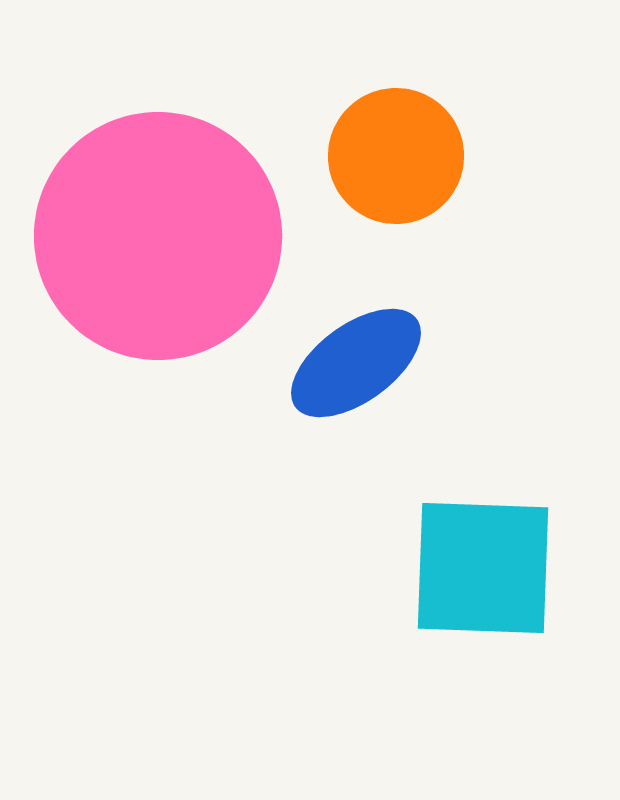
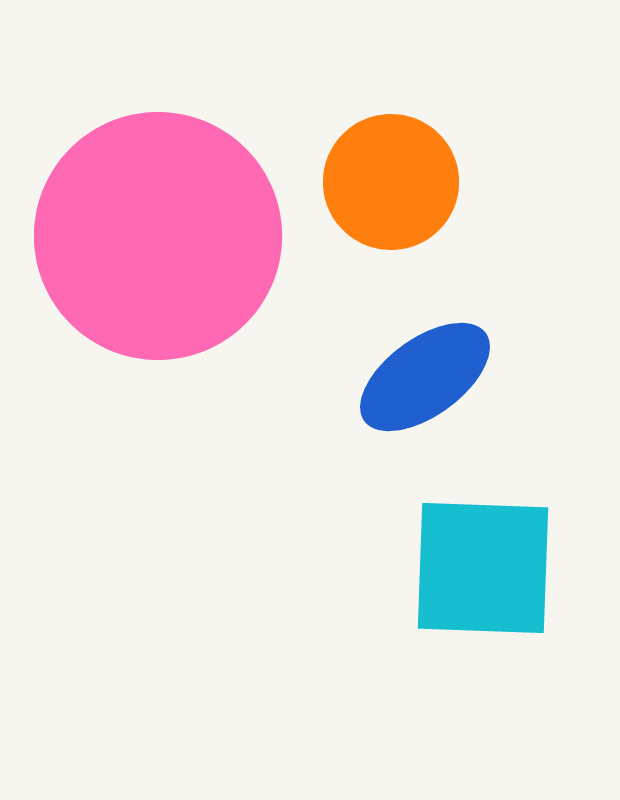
orange circle: moved 5 px left, 26 px down
blue ellipse: moved 69 px right, 14 px down
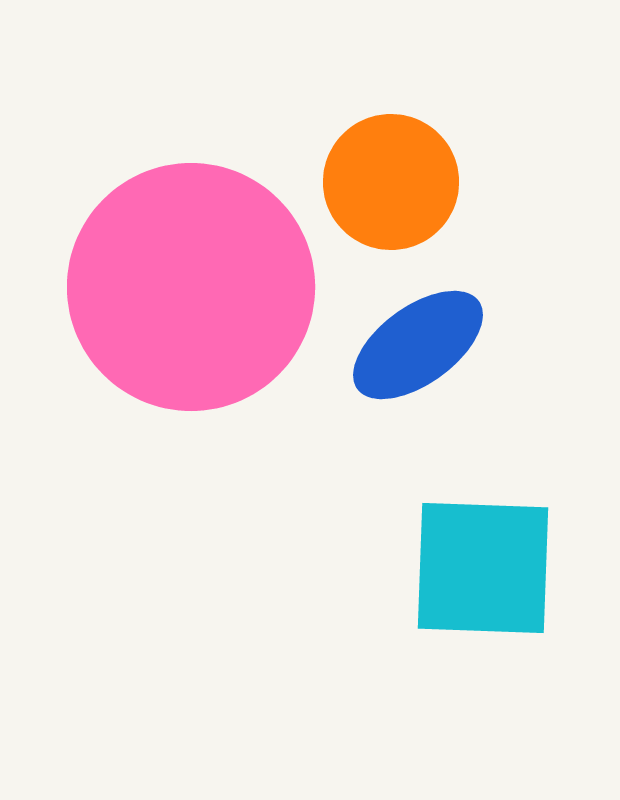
pink circle: moved 33 px right, 51 px down
blue ellipse: moved 7 px left, 32 px up
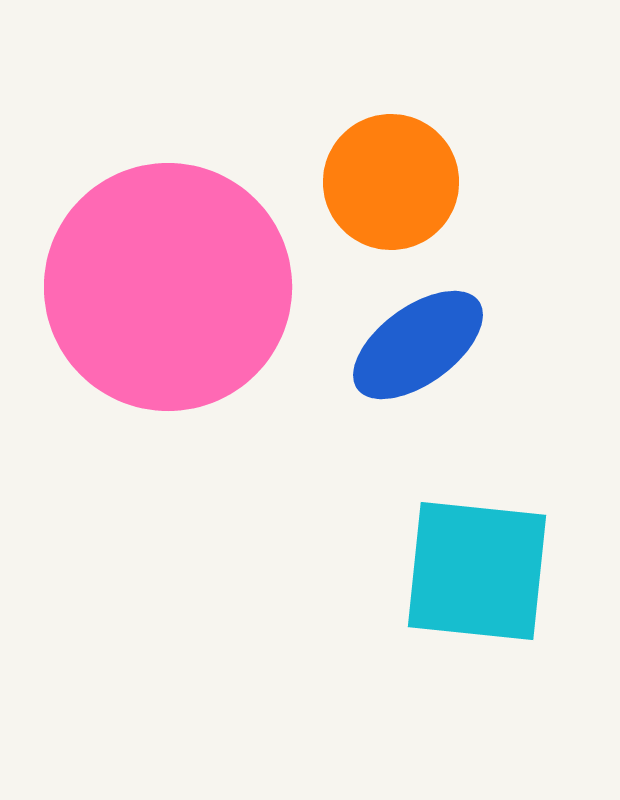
pink circle: moved 23 px left
cyan square: moved 6 px left, 3 px down; rotated 4 degrees clockwise
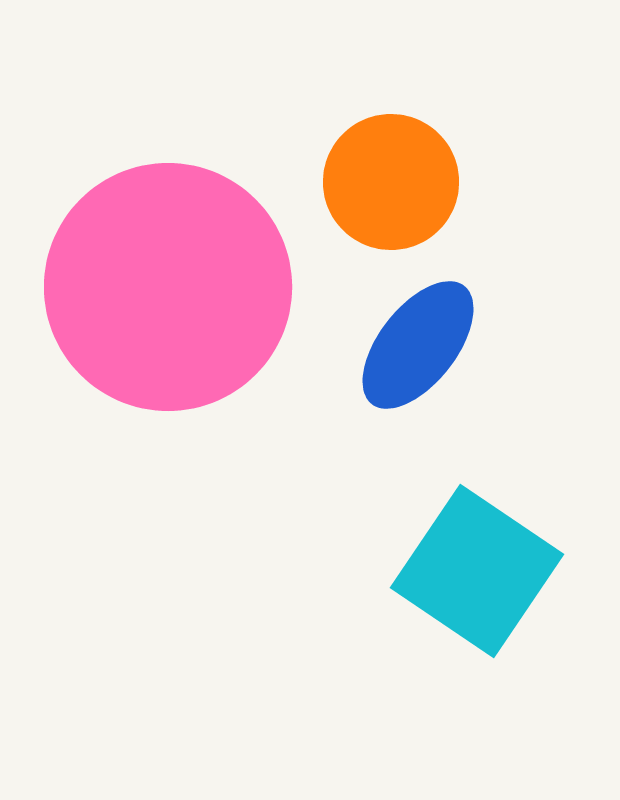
blue ellipse: rotated 16 degrees counterclockwise
cyan square: rotated 28 degrees clockwise
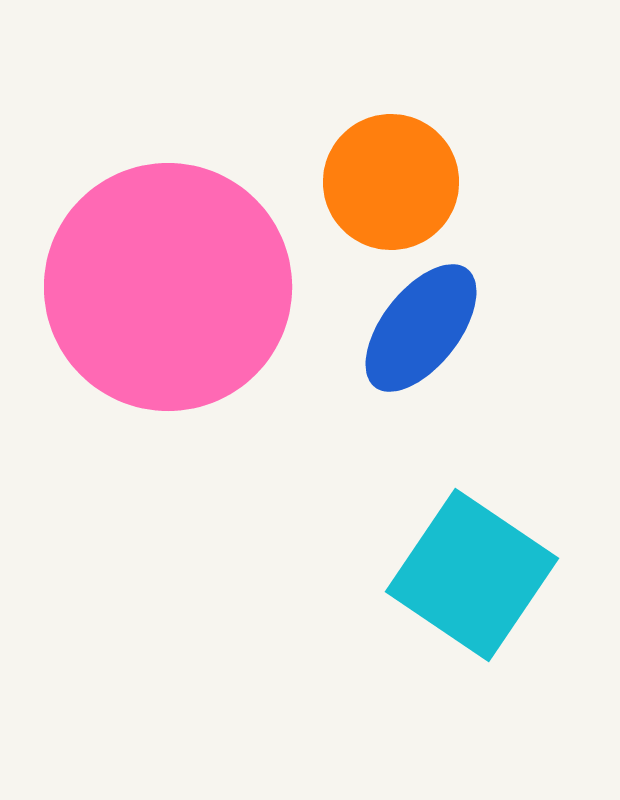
blue ellipse: moved 3 px right, 17 px up
cyan square: moved 5 px left, 4 px down
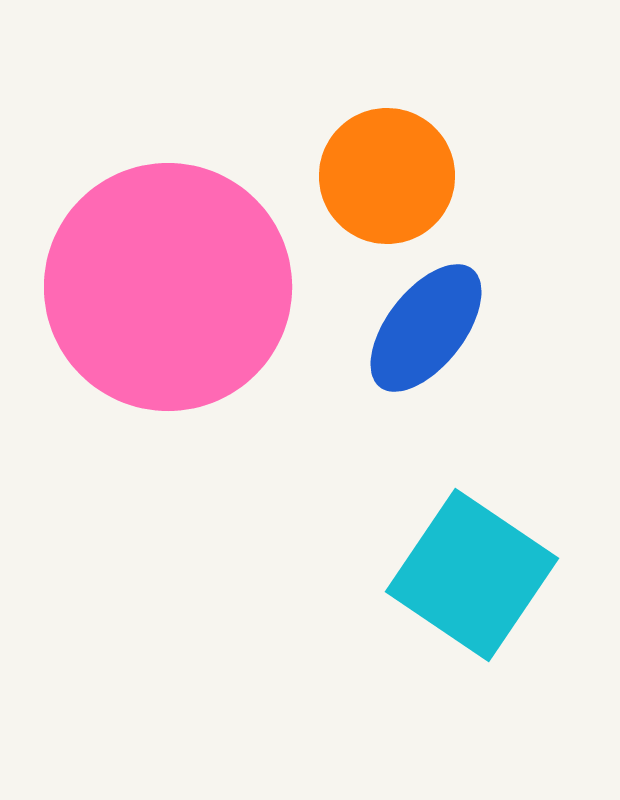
orange circle: moved 4 px left, 6 px up
blue ellipse: moved 5 px right
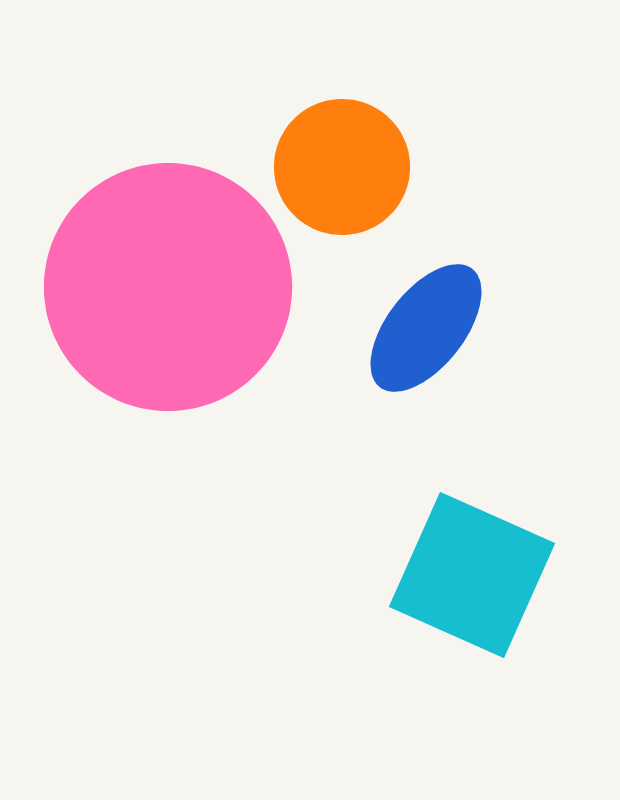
orange circle: moved 45 px left, 9 px up
cyan square: rotated 10 degrees counterclockwise
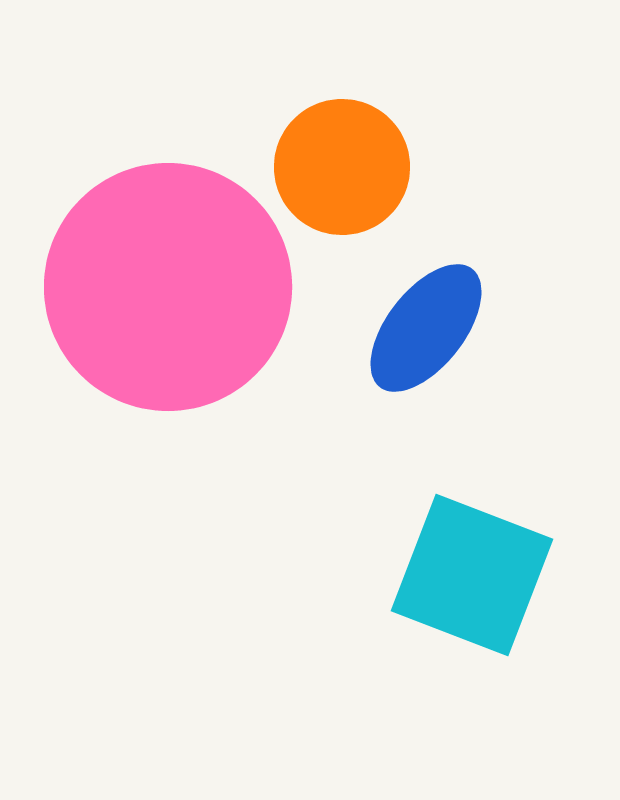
cyan square: rotated 3 degrees counterclockwise
